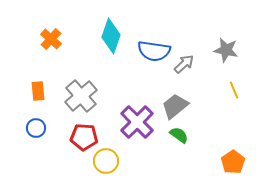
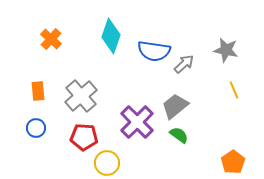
yellow circle: moved 1 px right, 2 px down
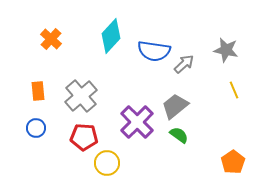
cyan diamond: rotated 24 degrees clockwise
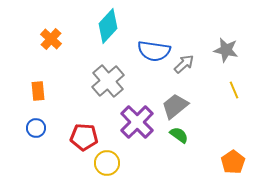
cyan diamond: moved 3 px left, 10 px up
gray cross: moved 27 px right, 15 px up
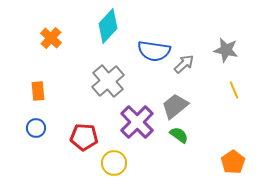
orange cross: moved 1 px up
yellow circle: moved 7 px right
